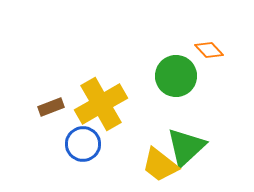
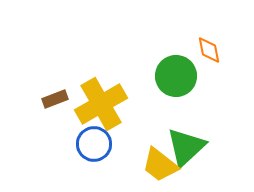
orange diamond: rotated 32 degrees clockwise
brown rectangle: moved 4 px right, 8 px up
blue circle: moved 11 px right
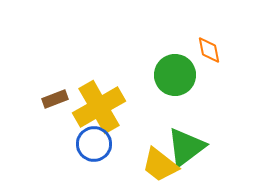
green circle: moved 1 px left, 1 px up
yellow cross: moved 2 px left, 3 px down
green triangle: rotated 6 degrees clockwise
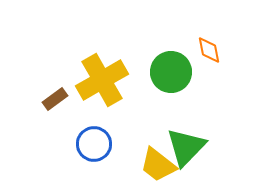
green circle: moved 4 px left, 3 px up
brown rectangle: rotated 15 degrees counterclockwise
yellow cross: moved 3 px right, 27 px up
green triangle: rotated 9 degrees counterclockwise
yellow trapezoid: moved 2 px left
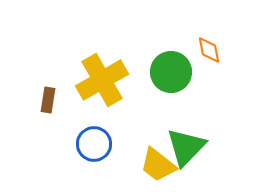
brown rectangle: moved 7 px left, 1 px down; rotated 45 degrees counterclockwise
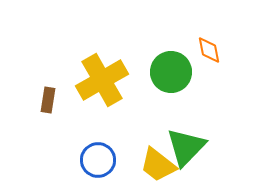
blue circle: moved 4 px right, 16 px down
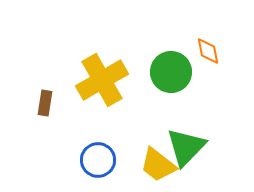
orange diamond: moved 1 px left, 1 px down
brown rectangle: moved 3 px left, 3 px down
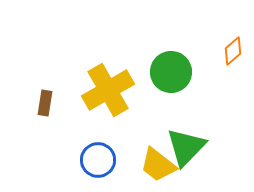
orange diamond: moved 25 px right; rotated 60 degrees clockwise
yellow cross: moved 6 px right, 10 px down
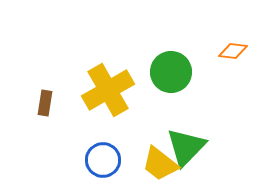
orange diamond: rotated 48 degrees clockwise
blue circle: moved 5 px right
yellow trapezoid: moved 2 px right, 1 px up
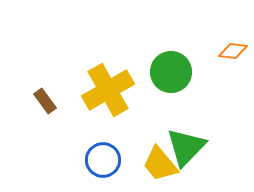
brown rectangle: moved 2 px up; rotated 45 degrees counterclockwise
yellow trapezoid: rotated 12 degrees clockwise
